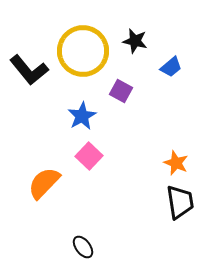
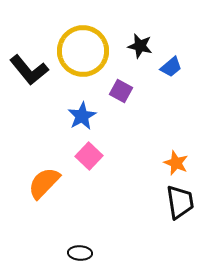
black star: moved 5 px right, 5 px down
black ellipse: moved 3 px left, 6 px down; rotated 50 degrees counterclockwise
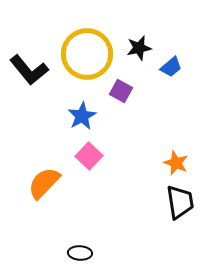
black star: moved 1 px left, 2 px down; rotated 25 degrees counterclockwise
yellow circle: moved 4 px right, 3 px down
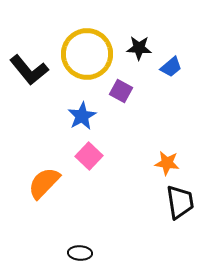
black star: rotated 15 degrees clockwise
orange star: moved 9 px left; rotated 15 degrees counterclockwise
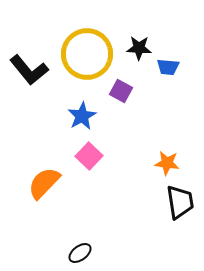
blue trapezoid: moved 3 px left; rotated 45 degrees clockwise
black ellipse: rotated 40 degrees counterclockwise
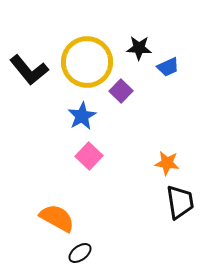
yellow circle: moved 8 px down
blue trapezoid: rotated 30 degrees counterclockwise
purple square: rotated 15 degrees clockwise
orange semicircle: moved 13 px right, 35 px down; rotated 75 degrees clockwise
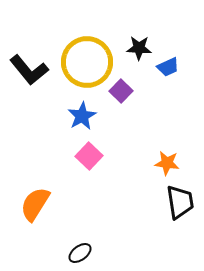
orange semicircle: moved 22 px left, 14 px up; rotated 87 degrees counterclockwise
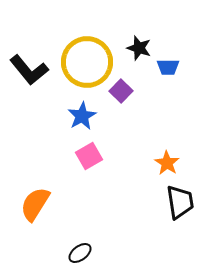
black star: rotated 15 degrees clockwise
blue trapezoid: rotated 25 degrees clockwise
pink square: rotated 16 degrees clockwise
orange star: rotated 25 degrees clockwise
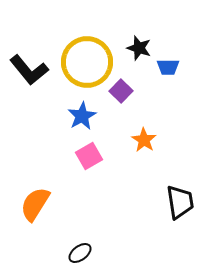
orange star: moved 23 px left, 23 px up
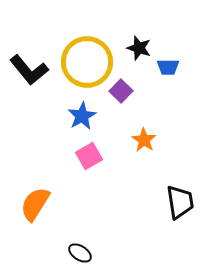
black ellipse: rotated 70 degrees clockwise
